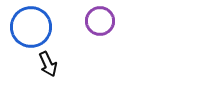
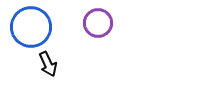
purple circle: moved 2 px left, 2 px down
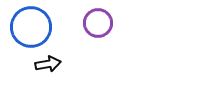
black arrow: rotated 75 degrees counterclockwise
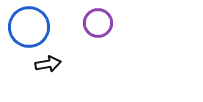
blue circle: moved 2 px left
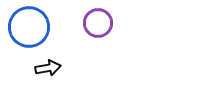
black arrow: moved 4 px down
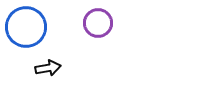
blue circle: moved 3 px left
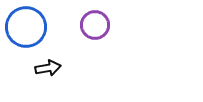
purple circle: moved 3 px left, 2 px down
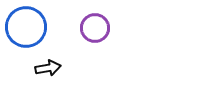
purple circle: moved 3 px down
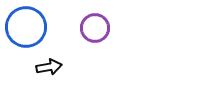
black arrow: moved 1 px right, 1 px up
